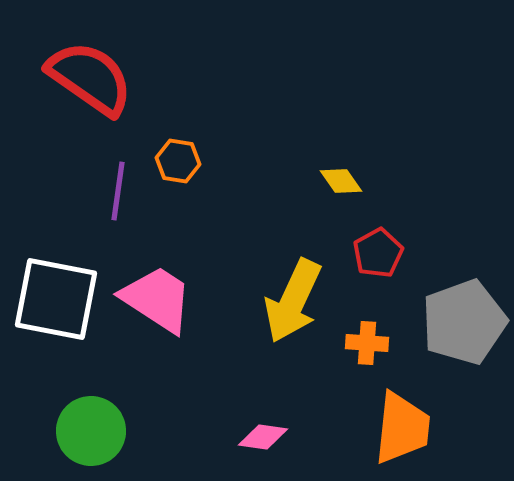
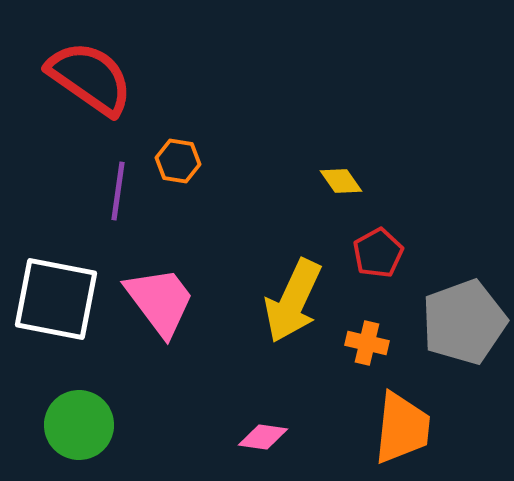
pink trapezoid: moved 3 px right, 2 px down; rotated 20 degrees clockwise
orange cross: rotated 9 degrees clockwise
green circle: moved 12 px left, 6 px up
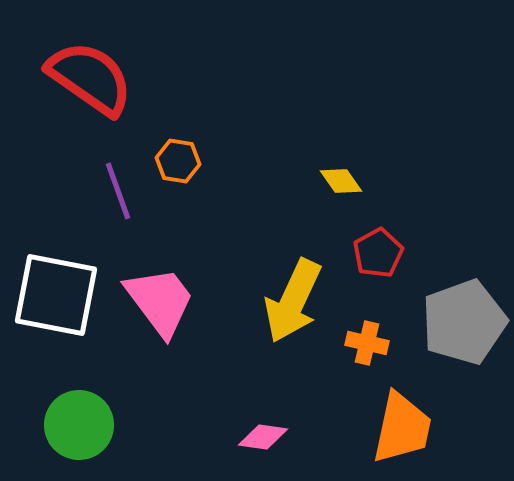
purple line: rotated 28 degrees counterclockwise
white square: moved 4 px up
orange trapezoid: rotated 6 degrees clockwise
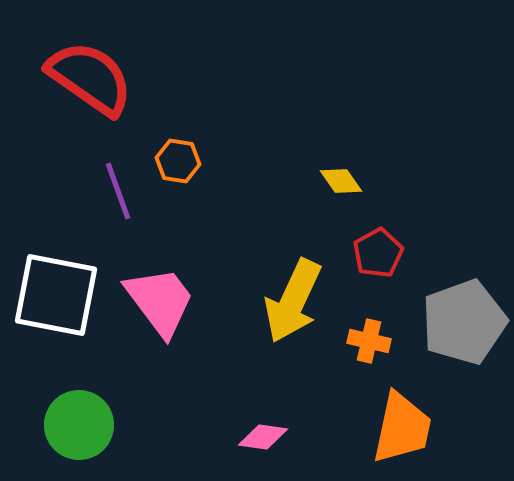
orange cross: moved 2 px right, 2 px up
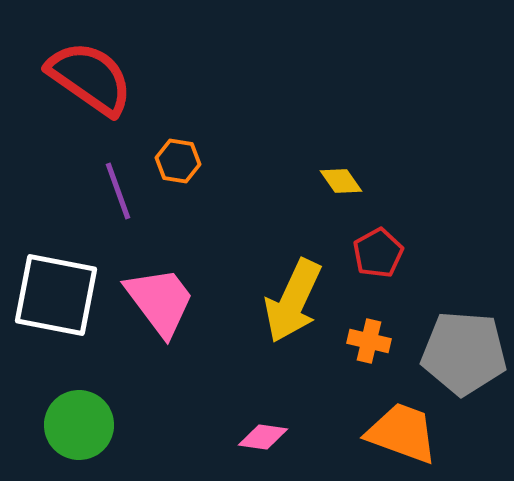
gray pentagon: moved 31 px down; rotated 24 degrees clockwise
orange trapezoid: moved 5 px down; rotated 82 degrees counterclockwise
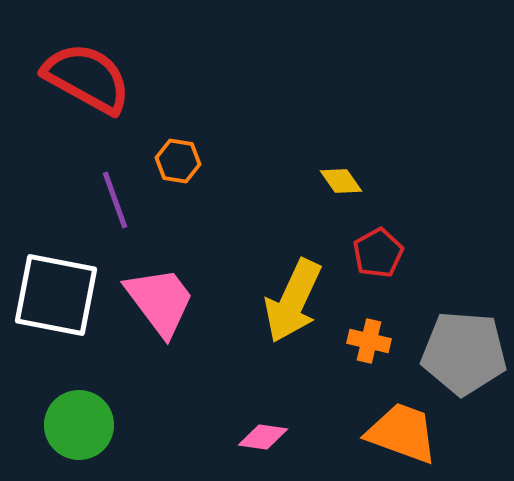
red semicircle: moved 3 px left; rotated 6 degrees counterclockwise
purple line: moved 3 px left, 9 px down
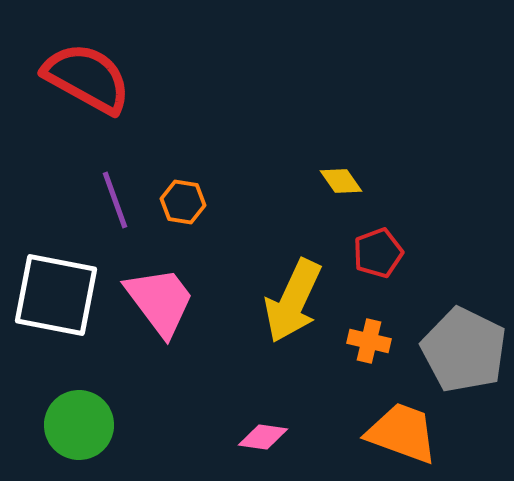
orange hexagon: moved 5 px right, 41 px down
red pentagon: rotated 9 degrees clockwise
gray pentagon: moved 3 px up; rotated 22 degrees clockwise
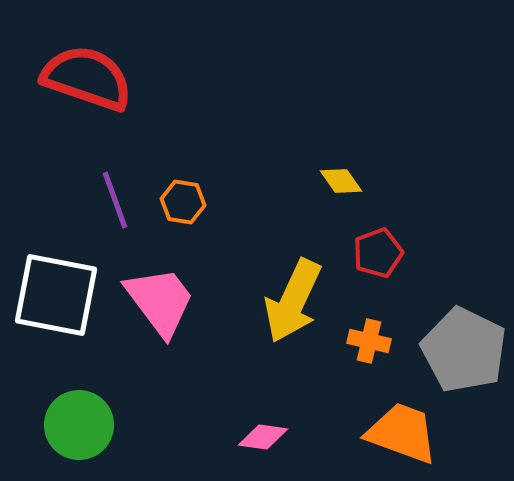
red semicircle: rotated 10 degrees counterclockwise
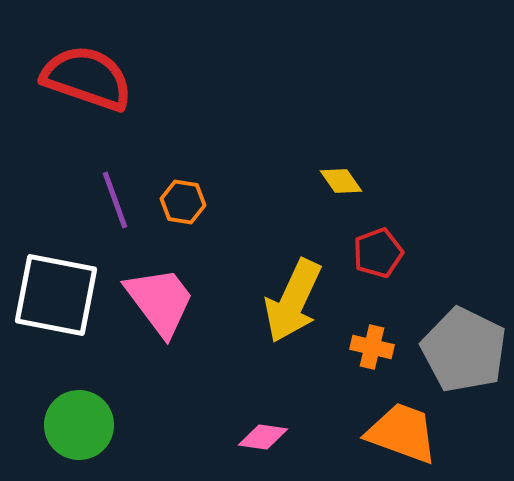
orange cross: moved 3 px right, 6 px down
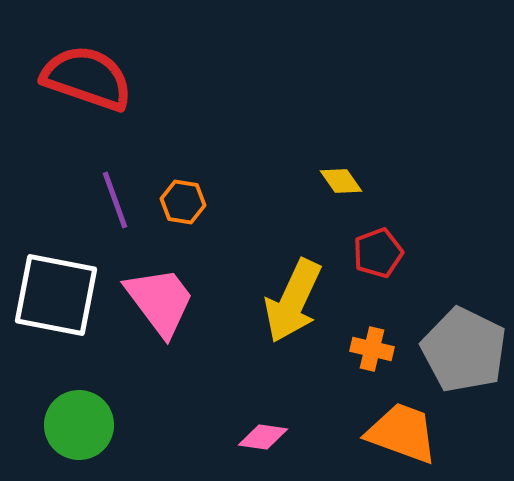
orange cross: moved 2 px down
